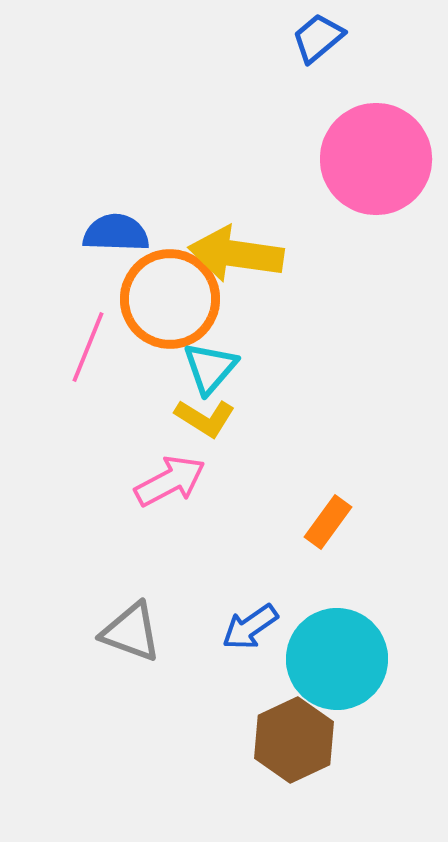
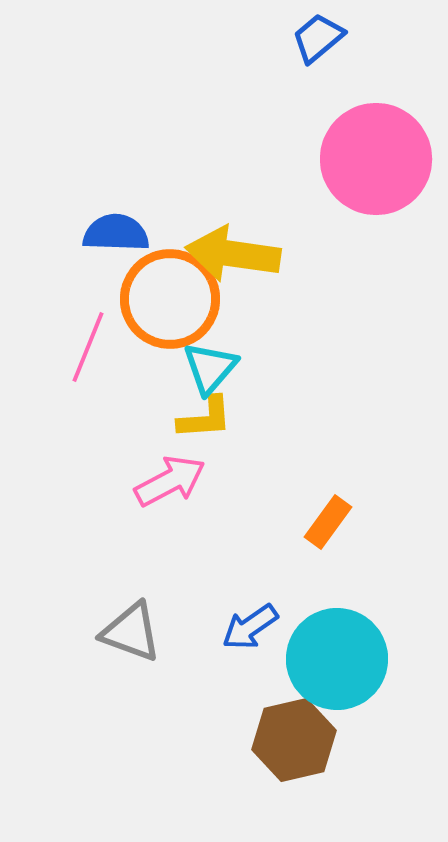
yellow arrow: moved 3 px left
yellow L-shape: rotated 36 degrees counterclockwise
brown hexagon: rotated 12 degrees clockwise
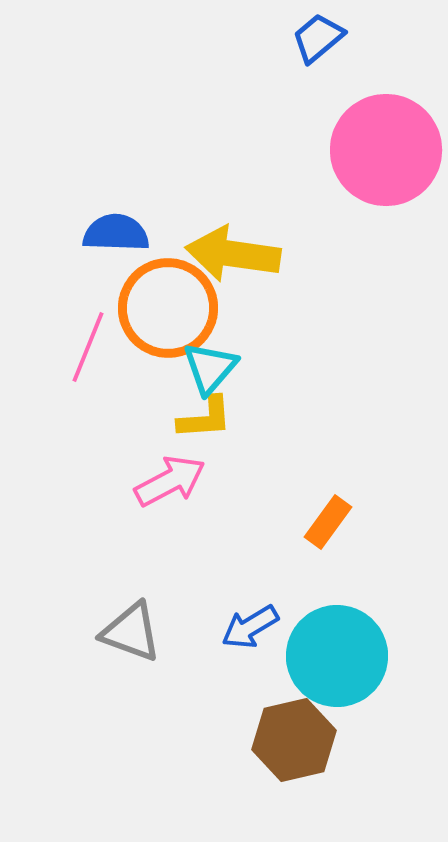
pink circle: moved 10 px right, 9 px up
orange circle: moved 2 px left, 9 px down
blue arrow: rotated 4 degrees clockwise
cyan circle: moved 3 px up
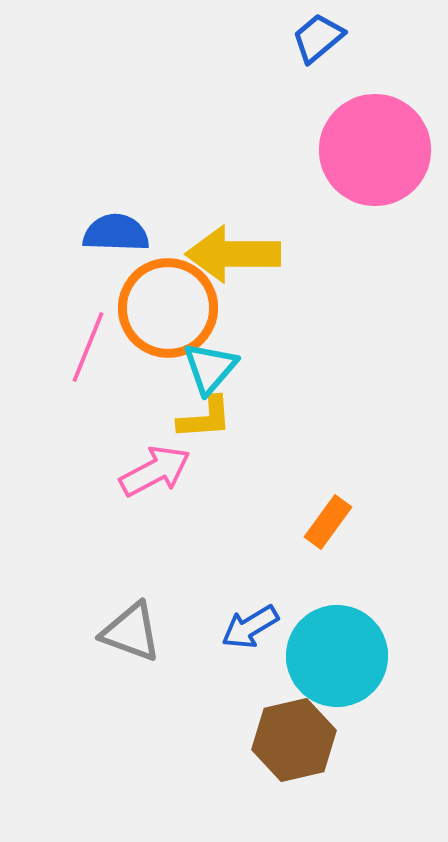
pink circle: moved 11 px left
yellow arrow: rotated 8 degrees counterclockwise
pink arrow: moved 15 px left, 10 px up
